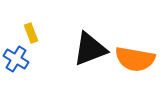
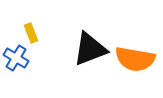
blue cross: moved 1 px up
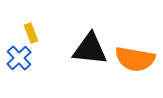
black triangle: rotated 27 degrees clockwise
blue cross: moved 3 px right; rotated 15 degrees clockwise
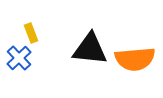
orange semicircle: rotated 15 degrees counterclockwise
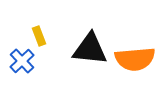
yellow rectangle: moved 8 px right, 3 px down
blue cross: moved 3 px right, 3 px down
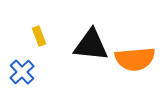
black triangle: moved 1 px right, 4 px up
blue cross: moved 11 px down
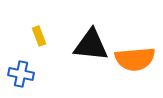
blue cross: moved 1 px left, 2 px down; rotated 35 degrees counterclockwise
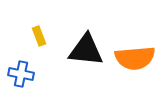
black triangle: moved 5 px left, 5 px down
orange semicircle: moved 1 px up
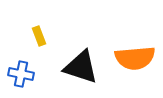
black triangle: moved 5 px left, 17 px down; rotated 12 degrees clockwise
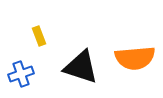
blue cross: rotated 30 degrees counterclockwise
